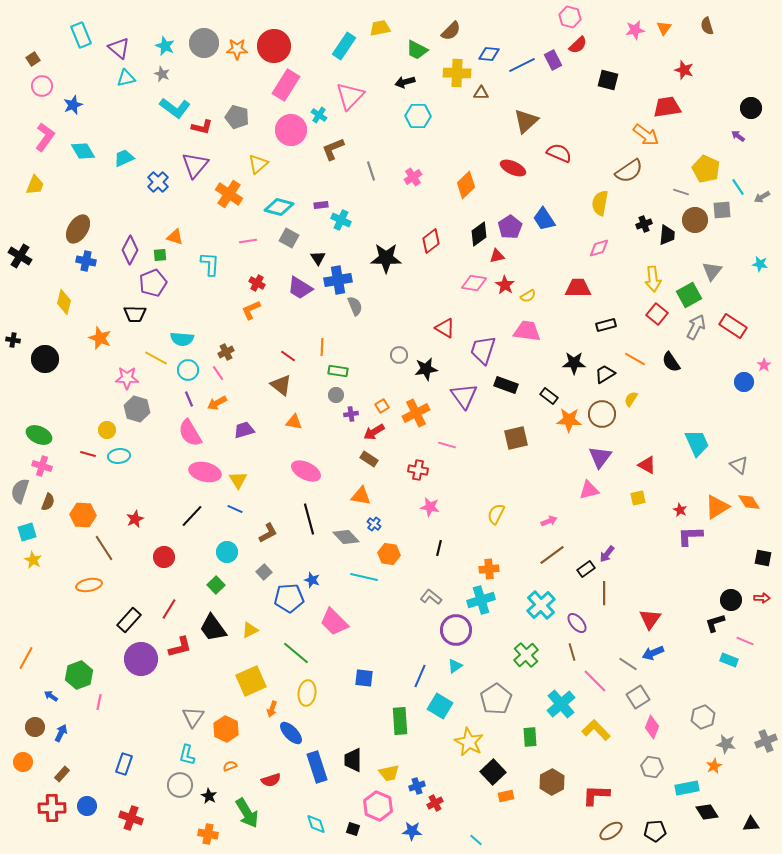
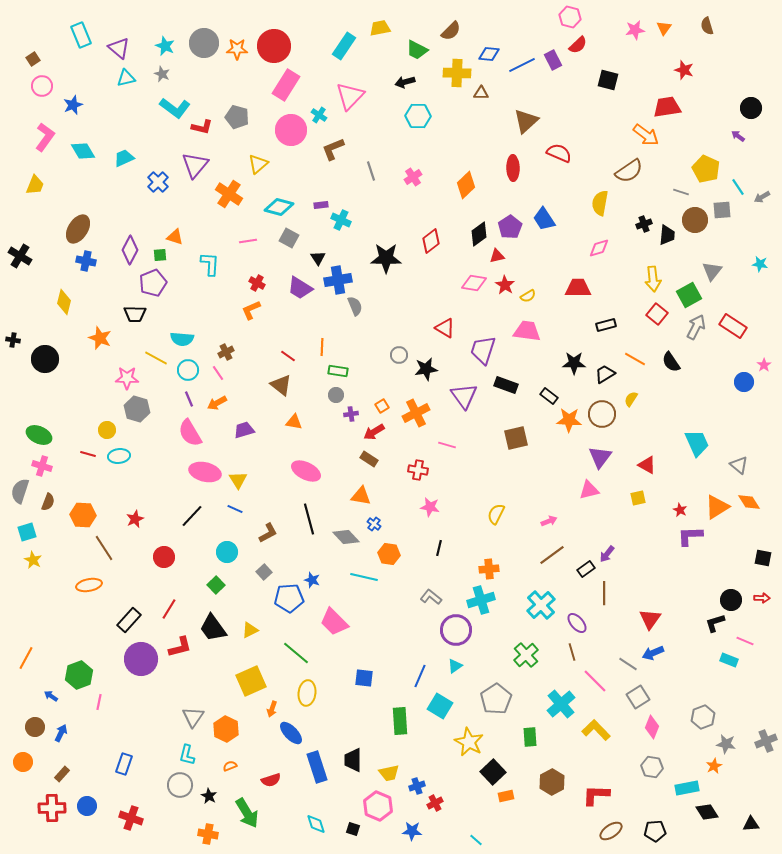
red ellipse at (513, 168): rotated 65 degrees clockwise
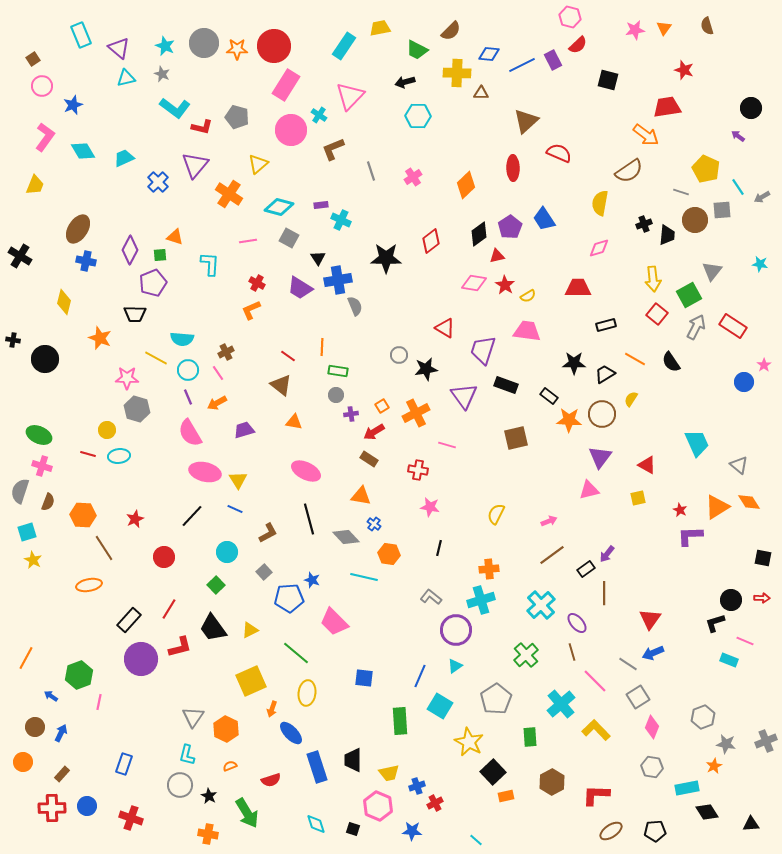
purple line at (189, 399): moved 1 px left, 2 px up
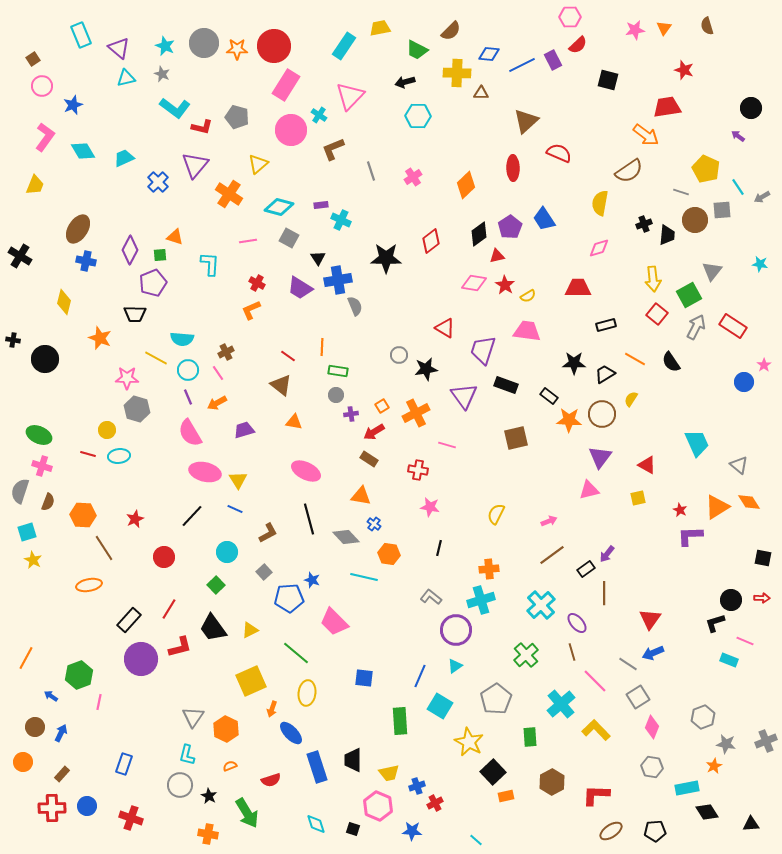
pink hexagon at (570, 17): rotated 15 degrees counterclockwise
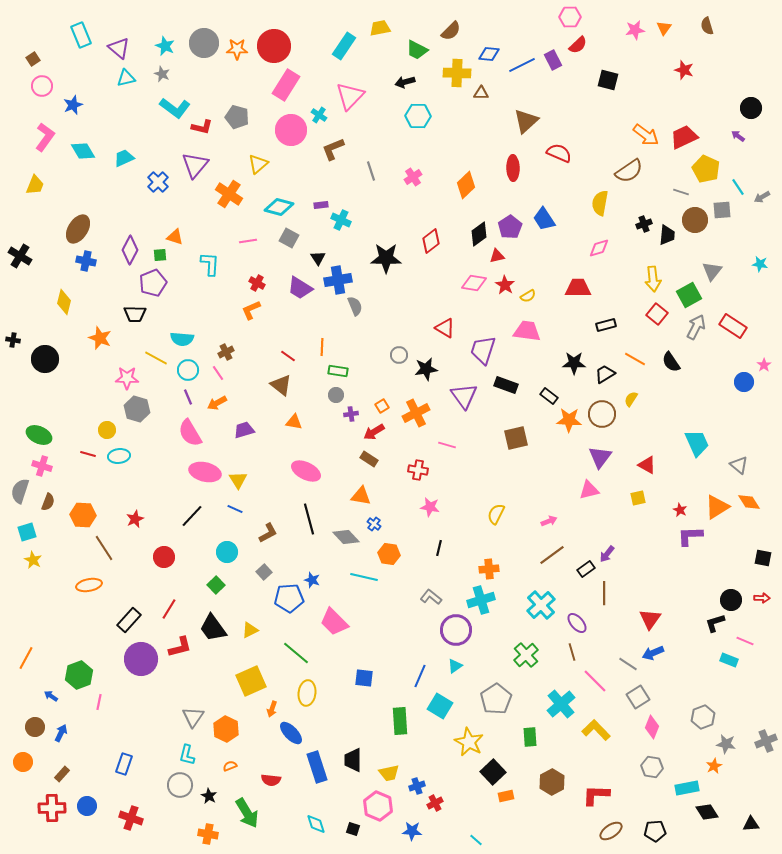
red trapezoid at (667, 107): moved 17 px right, 30 px down; rotated 16 degrees counterclockwise
red semicircle at (271, 780): rotated 24 degrees clockwise
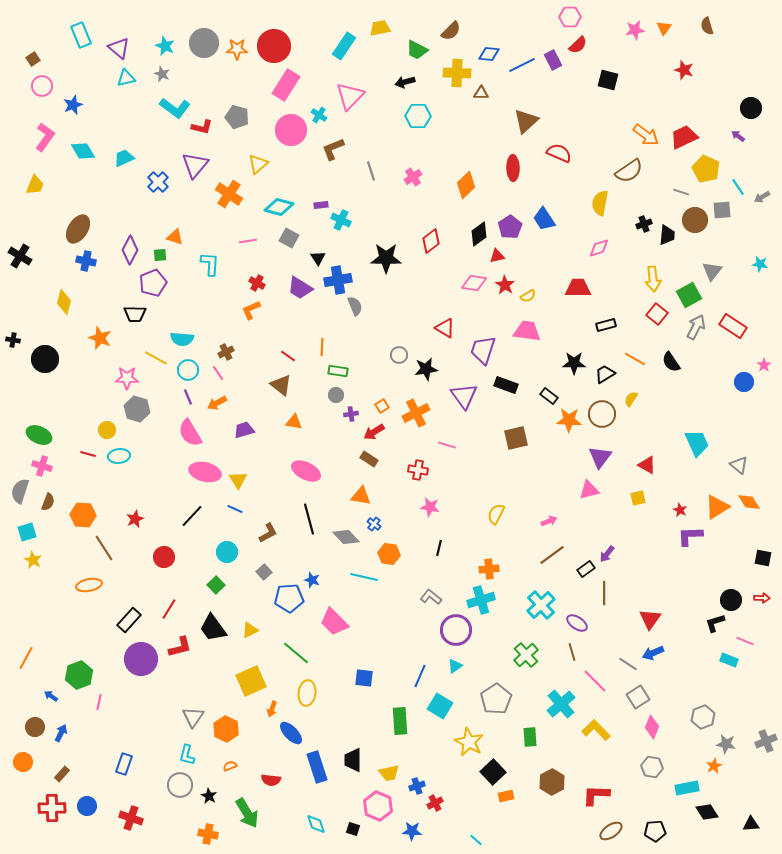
purple ellipse at (577, 623): rotated 15 degrees counterclockwise
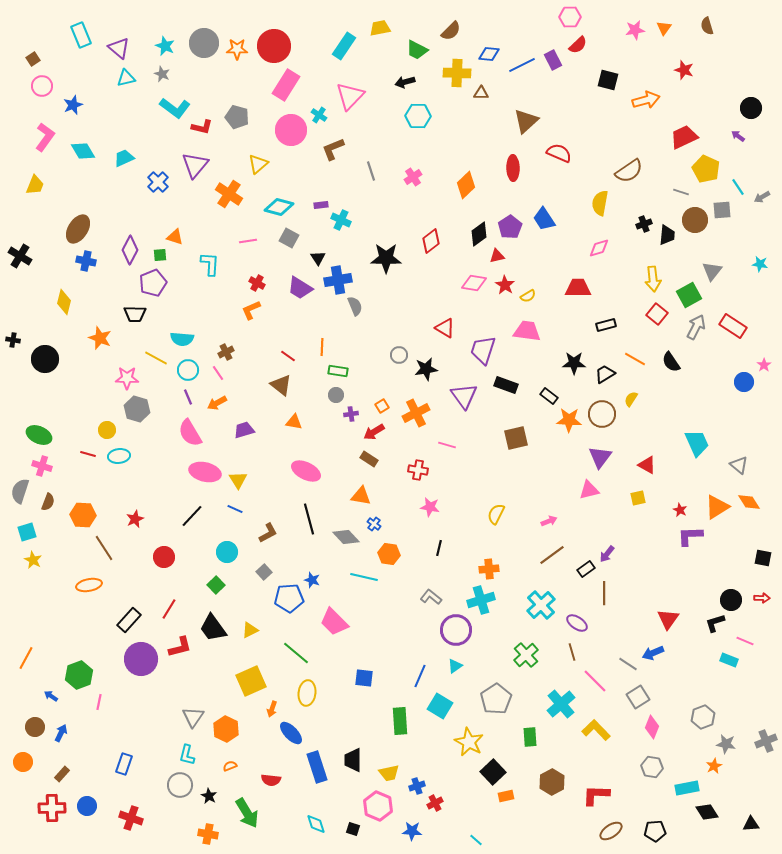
orange arrow at (646, 135): moved 35 px up; rotated 52 degrees counterclockwise
red triangle at (650, 619): moved 18 px right
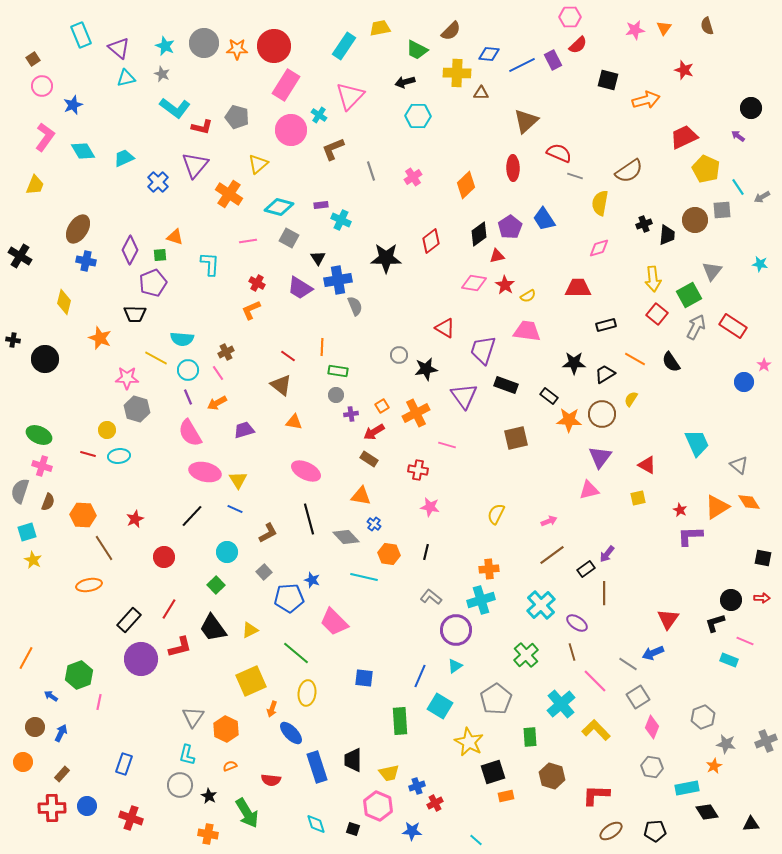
gray line at (681, 192): moved 106 px left, 16 px up
black line at (439, 548): moved 13 px left, 4 px down
black square at (493, 772): rotated 25 degrees clockwise
brown hexagon at (552, 782): moved 6 px up; rotated 15 degrees counterclockwise
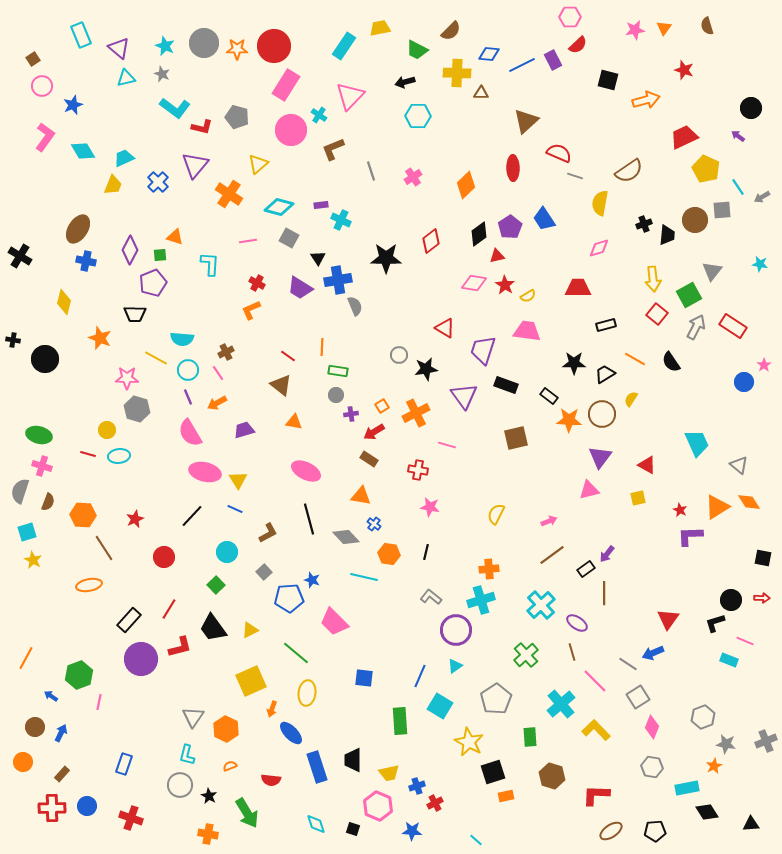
yellow trapezoid at (35, 185): moved 78 px right
green ellipse at (39, 435): rotated 10 degrees counterclockwise
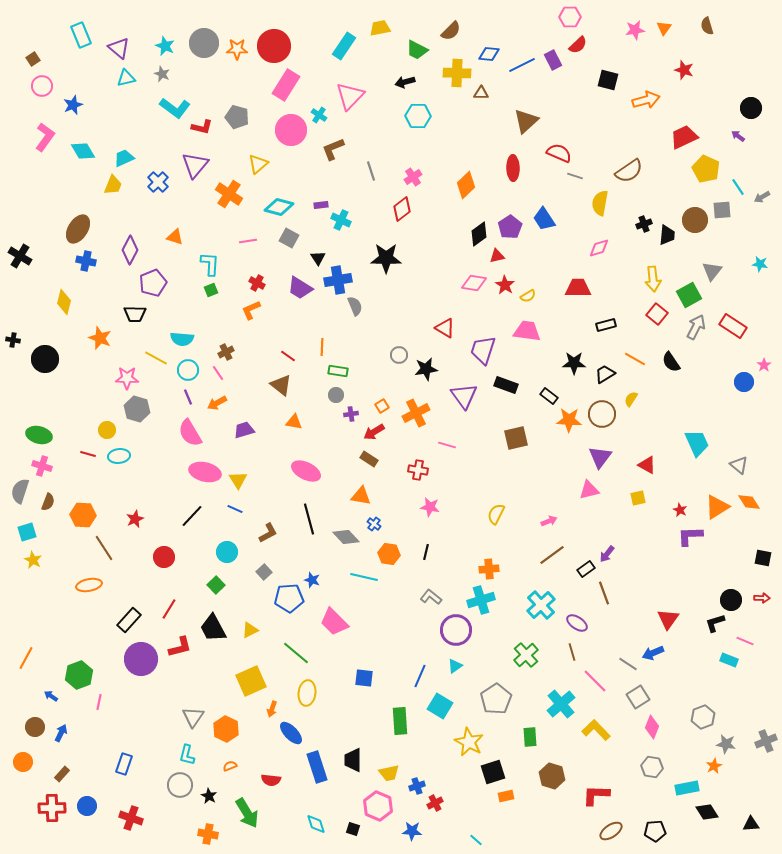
red diamond at (431, 241): moved 29 px left, 32 px up
green square at (160, 255): moved 51 px right, 35 px down; rotated 16 degrees counterclockwise
brown line at (604, 593): rotated 20 degrees counterclockwise
black trapezoid at (213, 628): rotated 8 degrees clockwise
